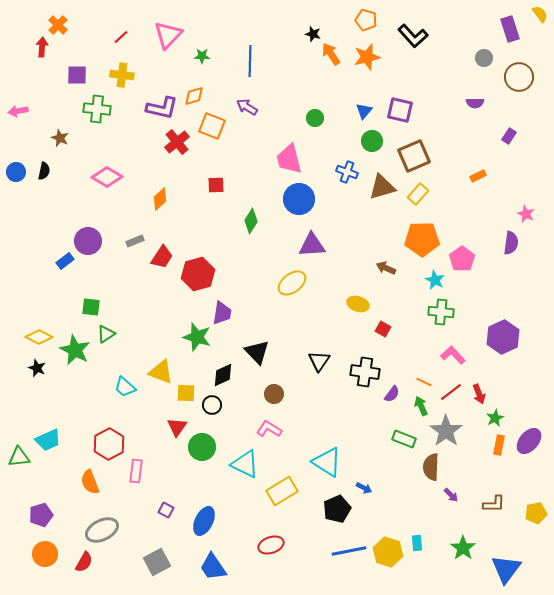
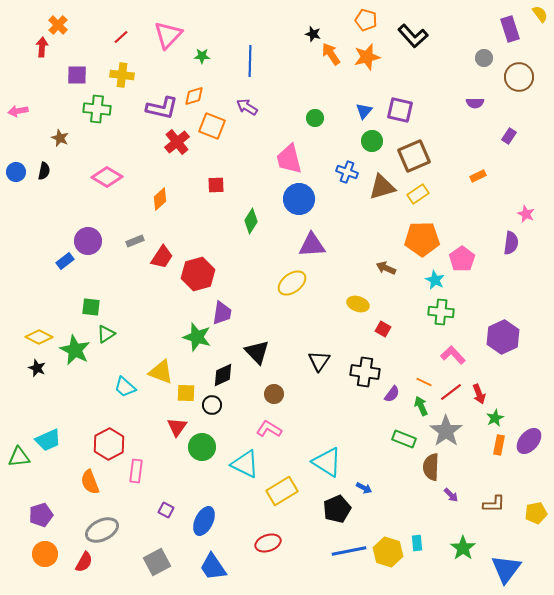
yellow rectangle at (418, 194): rotated 15 degrees clockwise
red ellipse at (271, 545): moved 3 px left, 2 px up
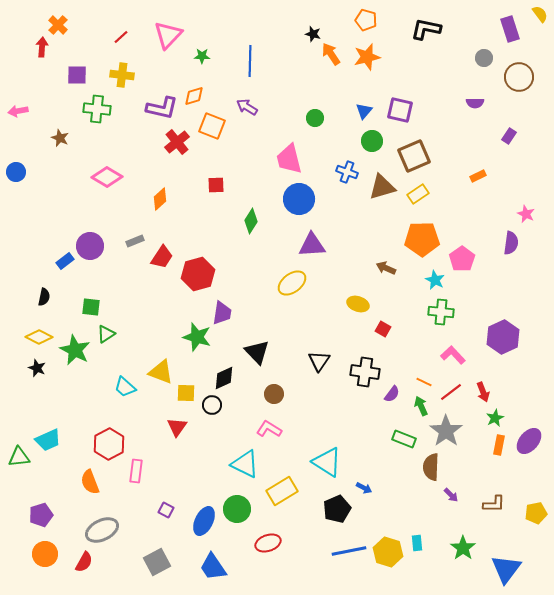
black L-shape at (413, 36): moved 13 px right, 7 px up; rotated 144 degrees clockwise
black semicircle at (44, 171): moved 126 px down
purple circle at (88, 241): moved 2 px right, 5 px down
black diamond at (223, 375): moved 1 px right, 3 px down
red arrow at (479, 394): moved 4 px right, 2 px up
green circle at (202, 447): moved 35 px right, 62 px down
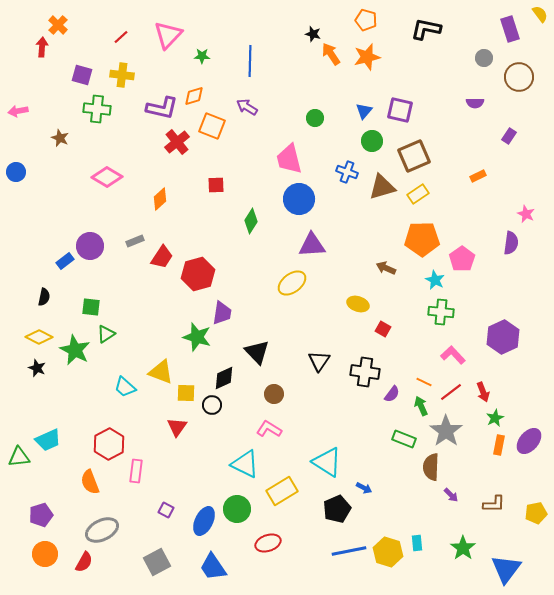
purple square at (77, 75): moved 5 px right; rotated 15 degrees clockwise
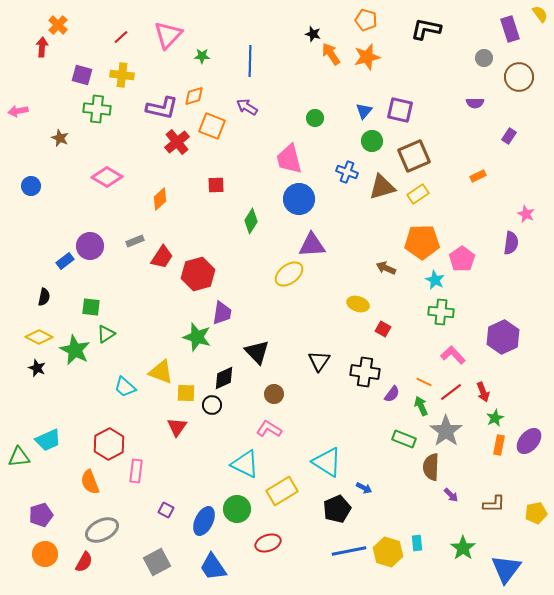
blue circle at (16, 172): moved 15 px right, 14 px down
orange pentagon at (422, 239): moved 3 px down
yellow ellipse at (292, 283): moved 3 px left, 9 px up
